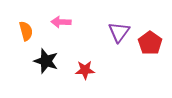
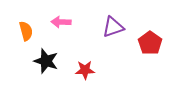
purple triangle: moved 6 px left, 5 px up; rotated 35 degrees clockwise
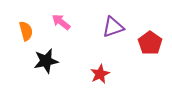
pink arrow: rotated 36 degrees clockwise
black star: rotated 30 degrees counterclockwise
red star: moved 15 px right, 4 px down; rotated 24 degrees counterclockwise
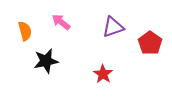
orange semicircle: moved 1 px left
red star: moved 3 px right; rotated 12 degrees counterclockwise
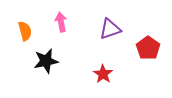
pink arrow: rotated 42 degrees clockwise
purple triangle: moved 3 px left, 2 px down
red pentagon: moved 2 px left, 5 px down
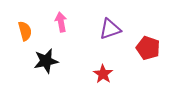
red pentagon: rotated 15 degrees counterclockwise
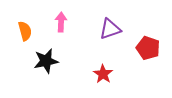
pink arrow: rotated 12 degrees clockwise
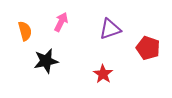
pink arrow: rotated 24 degrees clockwise
